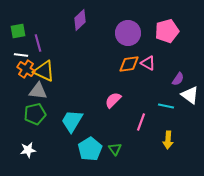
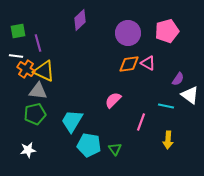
white line: moved 5 px left, 1 px down
cyan pentagon: moved 1 px left, 4 px up; rotated 30 degrees counterclockwise
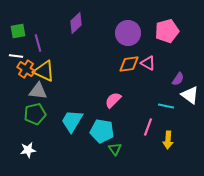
purple diamond: moved 4 px left, 3 px down
pink line: moved 7 px right, 5 px down
cyan pentagon: moved 13 px right, 14 px up
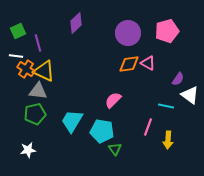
green square: rotated 14 degrees counterclockwise
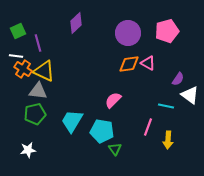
orange cross: moved 3 px left
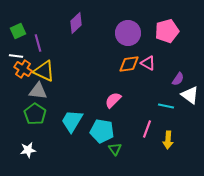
green pentagon: rotated 25 degrees counterclockwise
pink line: moved 1 px left, 2 px down
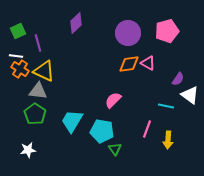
orange cross: moved 3 px left
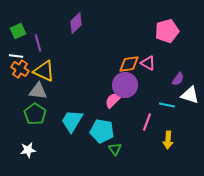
purple circle: moved 3 px left, 52 px down
white triangle: rotated 18 degrees counterclockwise
cyan line: moved 1 px right, 1 px up
pink line: moved 7 px up
